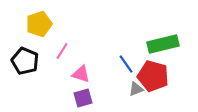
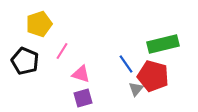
gray triangle: rotated 28 degrees counterclockwise
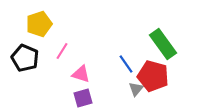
green rectangle: rotated 68 degrees clockwise
black pentagon: moved 3 px up
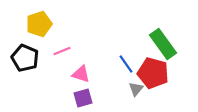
pink line: rotated 36 degrees clockwise
red pentagon: moved 3 px up
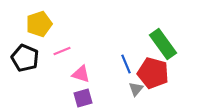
blue line: rotated 12 degrees clockwise
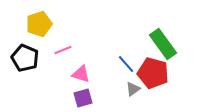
pink line: moved 1 px right, 1 px up
blue line: rotated 18 degrees counterclockwise
gray triangle: moved 3 px left; rotated 14 degrees clockwise
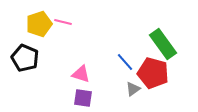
pink line: moved 28 px up; rotated 36 degrees clockwise
blue line: moved 1 px left, 2 px up
purple square: rotated 24 degrees clockwise
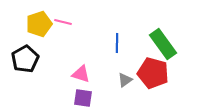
black pentagon: moved 1 px down; rotated 20 degrees clockwise
blue line: moved 8 px left, 19 px up; rotated 42 degrees clockwise
gray triangle: moved 8 px left, 9 px up
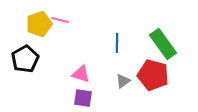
pink line: moved 3 px left, 2 px up
red pentagon: moved 2 px down
gray triangle: moved 2 px left, 1 px down
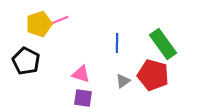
pink line: rotated 36 degrees counterclockwise
black pentagon: moved 1 px right, 2 px down; rotated 16 degrees counterclockwise
